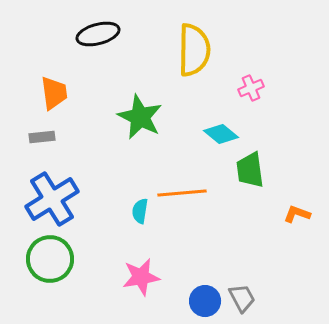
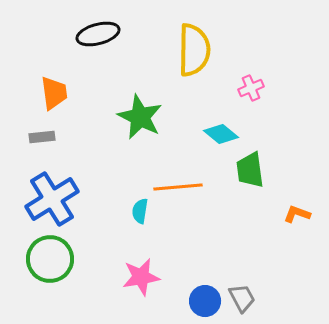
orange line: moved 4 px left, 6 px up
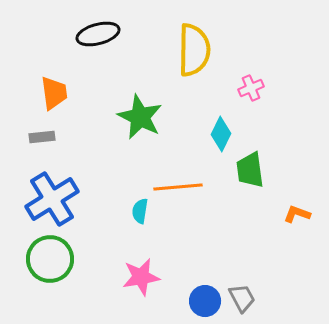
cyan diamond: rotated 76 degrees clockwise
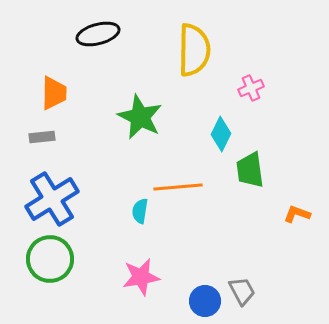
orange trapezoid: rotated 9 degrees clockwise
gray trapezoid: moved 7 px up
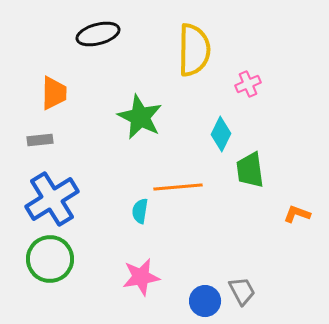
pink cross: moved 3 px left, 4 px up
gray rectangle: moved 2 px left, 3 px down
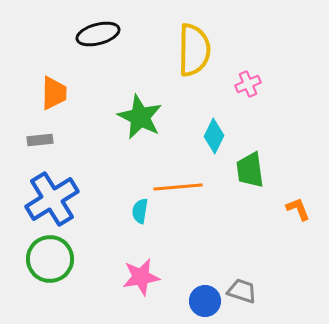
cyan diamond: moved 7 px left, 2 px down
orange L-shape: moved 1 px right, 5 px up; rotated 48 degrees clockwise
gray trapezoid: rotated 44 degrees counterclockwise
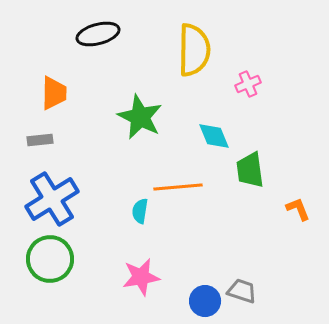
cyan diamond: rotated 48 degrees counterclockwise
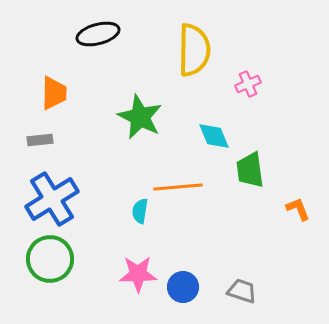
pink star: moved 3 px left, 3 px up; rotated 9 degrees clockwise
blue circle: moved 22 px left, 14 px up
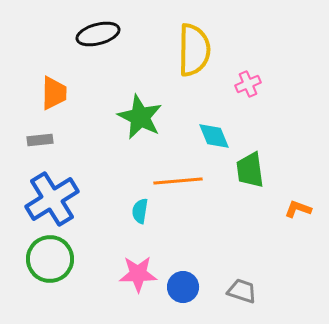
orange line: moved 6 px up
orange L-shape: rotated 48 degrees counterclockwise
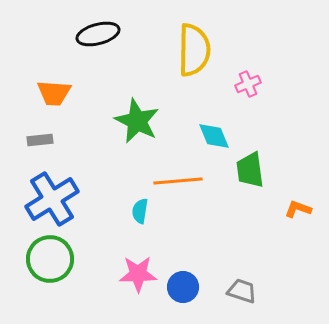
orange trapezoid: rotated 93 degrees clockwise
green star: moved 3 px left, 4 px down
